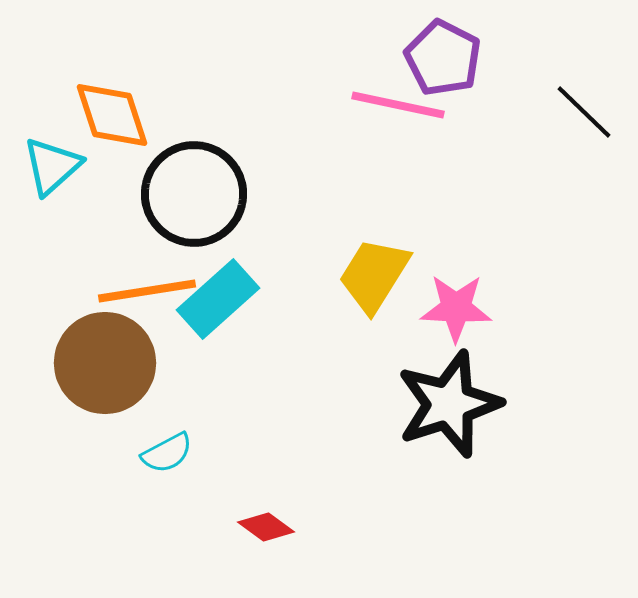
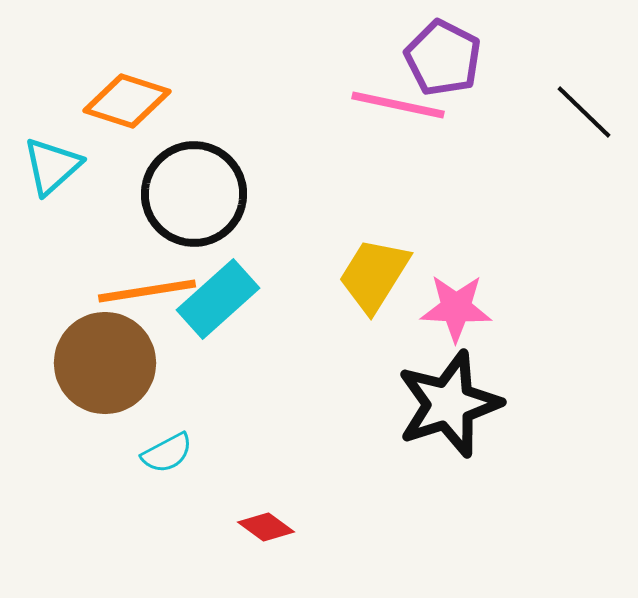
orange diamond: moved 15 px right, 14 px up; rotated 54 degrees counterclockwise
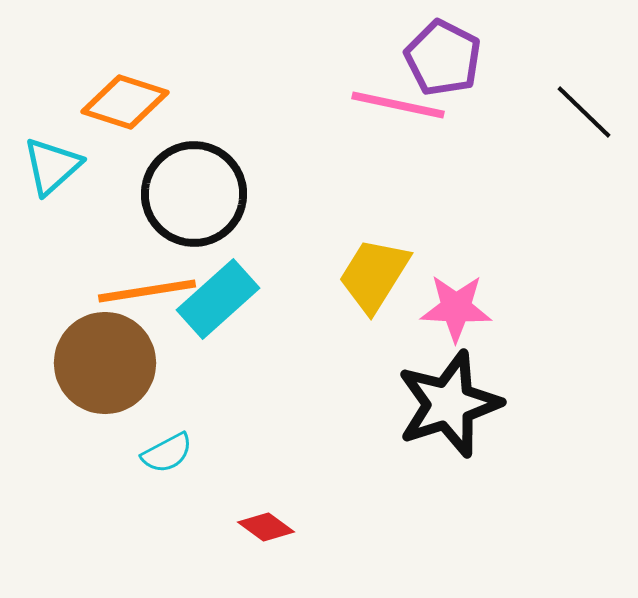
orange diamond: moved 2 px left, 1 px down
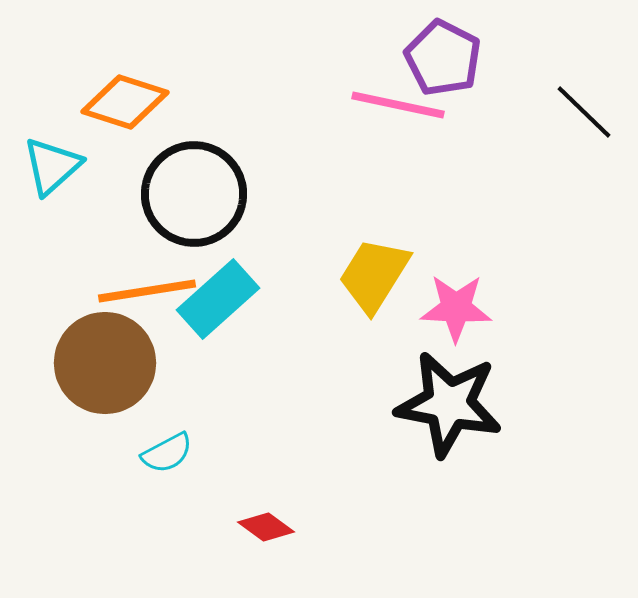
black star: rotated 29 degrees clockwise
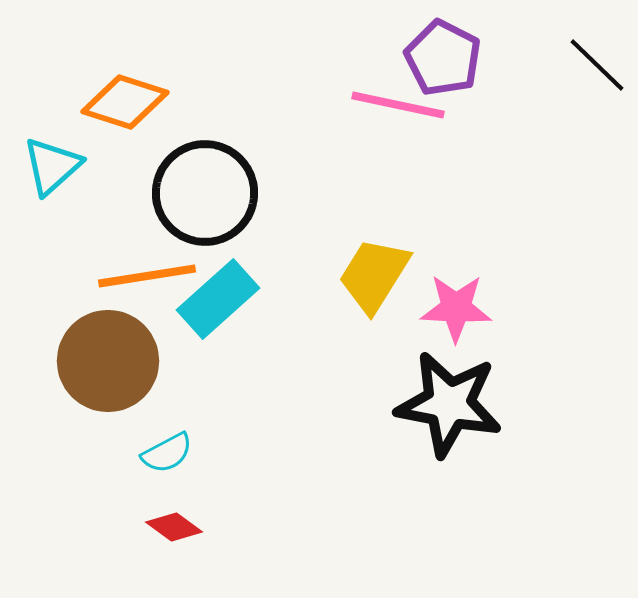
black line: moved 13 px right, 47 px up
black circle: moved 11 px right, 1 px up
orange line: moved 15 px up
brown circle: moved 3 px right, 2 px up
red diamond: moved 92 px left
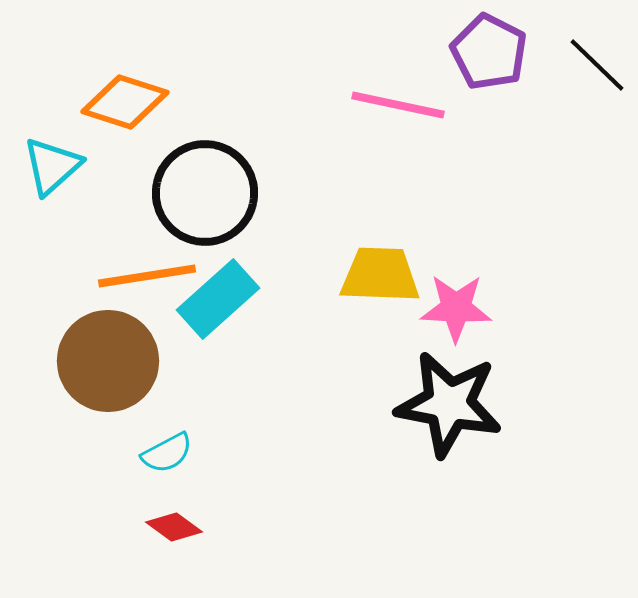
purple pentagon: moved 46 px right, 6 px up
yellow trapezoid: moved 6 px right; rotated 60 degrees clockwise
